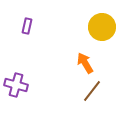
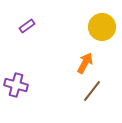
purple rectangle: rotated 42 degrees clockwise
orange arrow: rotated 60 degrees clockwise
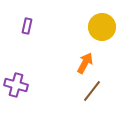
purple rectangle: rotated 42 degrees counterclockwise
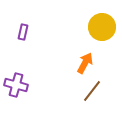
purple rectangle: moved 4 px left, 6 px down
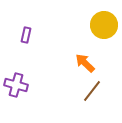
yellow circle: moved 2 px right, 2 px up
purple rectangle: moved 3 px right, 3 px down
orange arrow: rotated 75 degrees counterclockwise
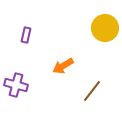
yellow circle: moved 1 px right, 3 px down
orange arrow: moved 22 px left, 3 px down; rotated 75 degrees counterclockwise
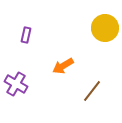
purple cross: moved 1 px up; rotated 15 degrees clockwise
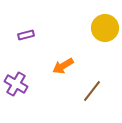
purple rectangle: rotated 63 degrees clockwise
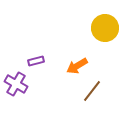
purple rectangle: moved 10 px right, 26 px down
orange arrow: moved 14 px right
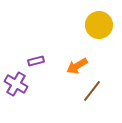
yellow circle: moved 6 px left, 3 px up
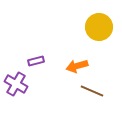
yellow circle: moved 2 px down
orange arrow: rotated 15 degrees clockwise
brown line: rotated 75 degrees clockwise
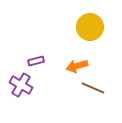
yellow circle: moved 9 px left
purple cross: moved 5 px right, 1 px down
brown line: moved 1 px right, 3 px up
